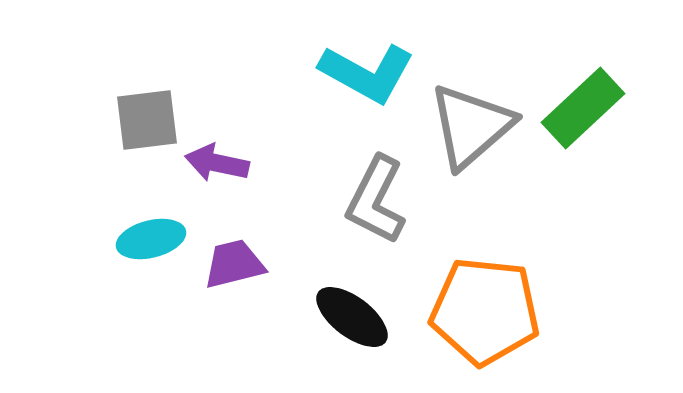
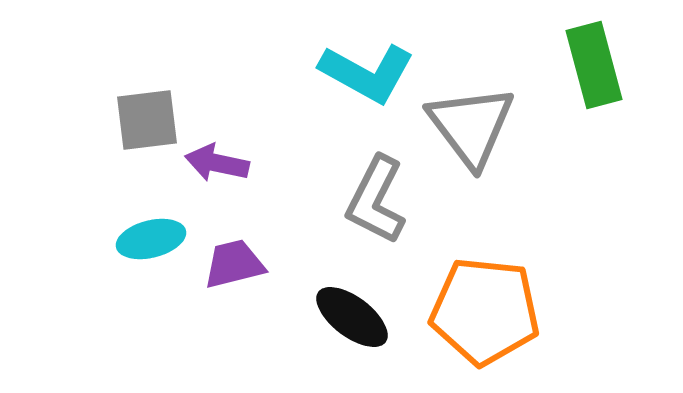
green rectangle: moved 11 px right, 43 px up; rotated 62 degrees counterclockwise
gray triangle: rotated 26 degrees counterclockwise
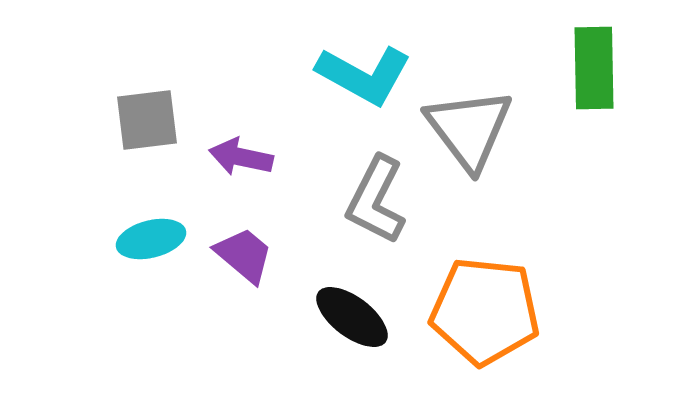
green rectangle: moved 3 px down; rotated 14 degrees clockwise
cyan L-shape: moved 3 px left, 2 px down
gray triangle: moved 2 px left, 3 px down
purple arrow: moved 24 px right, 6 px up
purple trapezoid: moved 10 px right, 9 px up; rotated 54 degrees clockwise
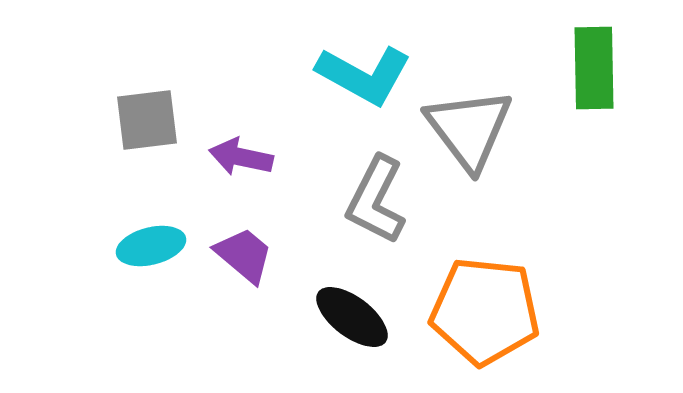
cyan ellipse: moved 7 px down
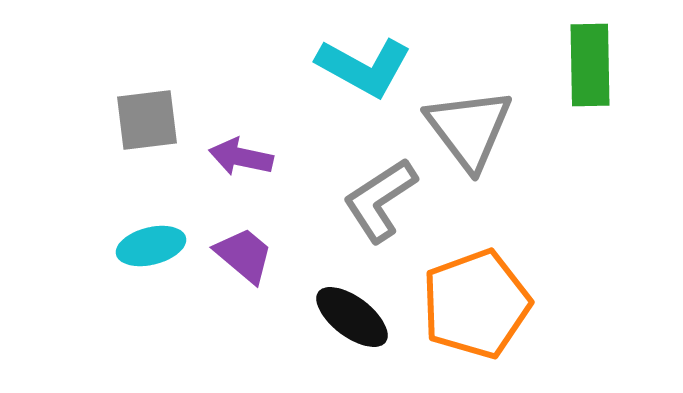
green rectangle: moved 4 px left, 3 px up
cyan L-shape: moved 8 px up
gray L-shape: moved 4 px right; rotated 30 degrees clockwise
orange pentagon: moved 9 px left, 7 px up; rotated 26 degrees counterclockwise
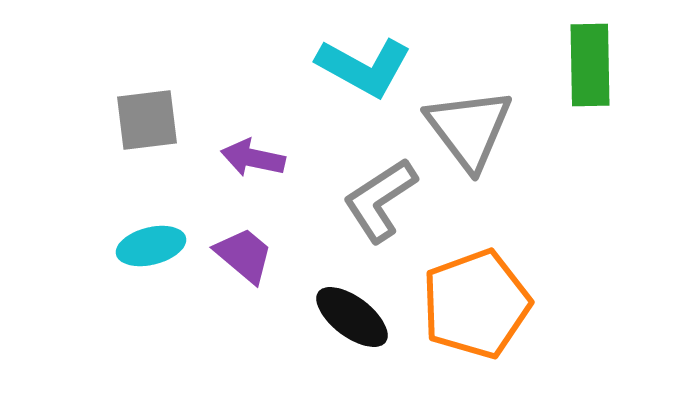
purple arrow: moved 12 px right, 1 px down
